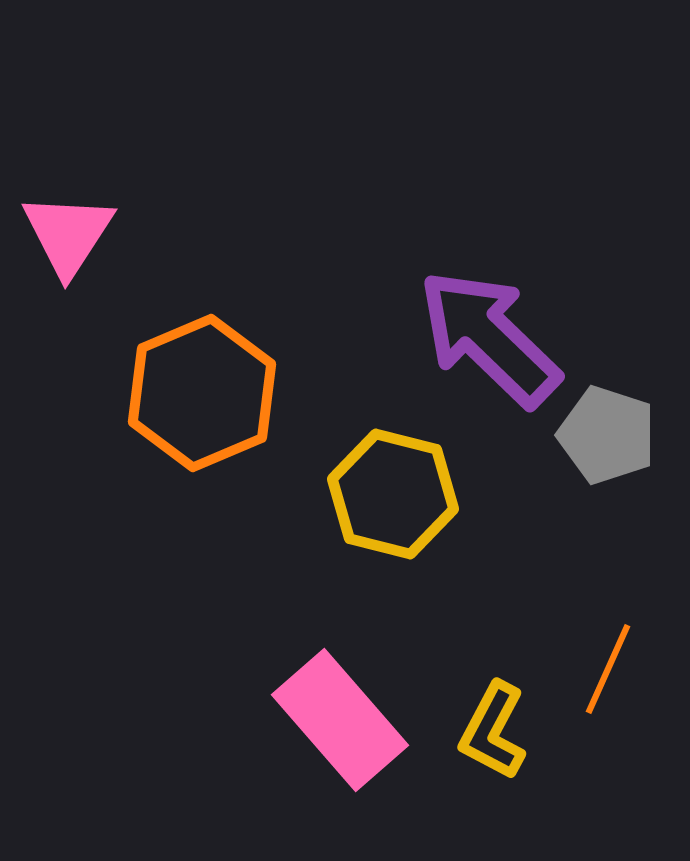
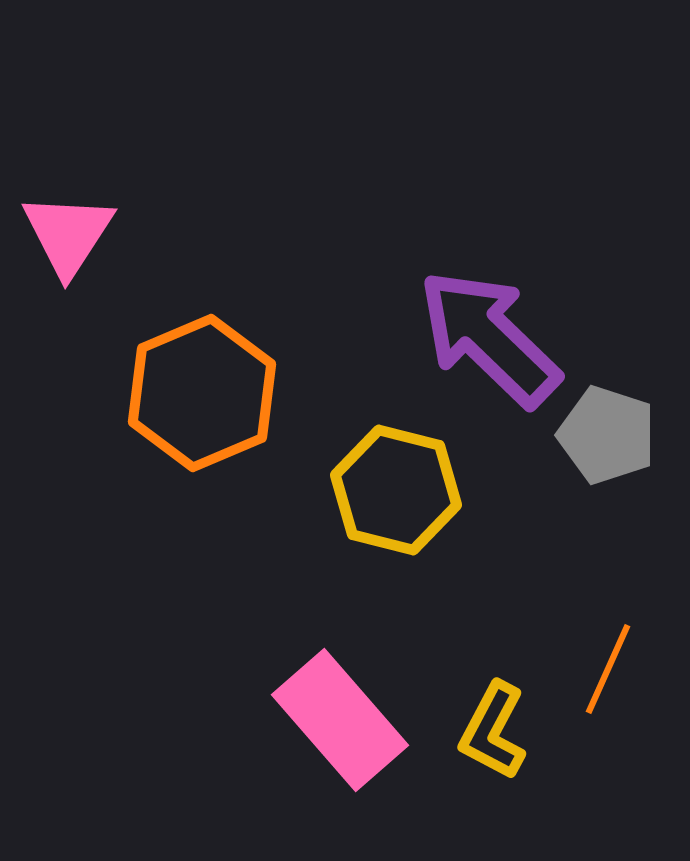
yellow hexagon: moved 3 px right, 4 px up
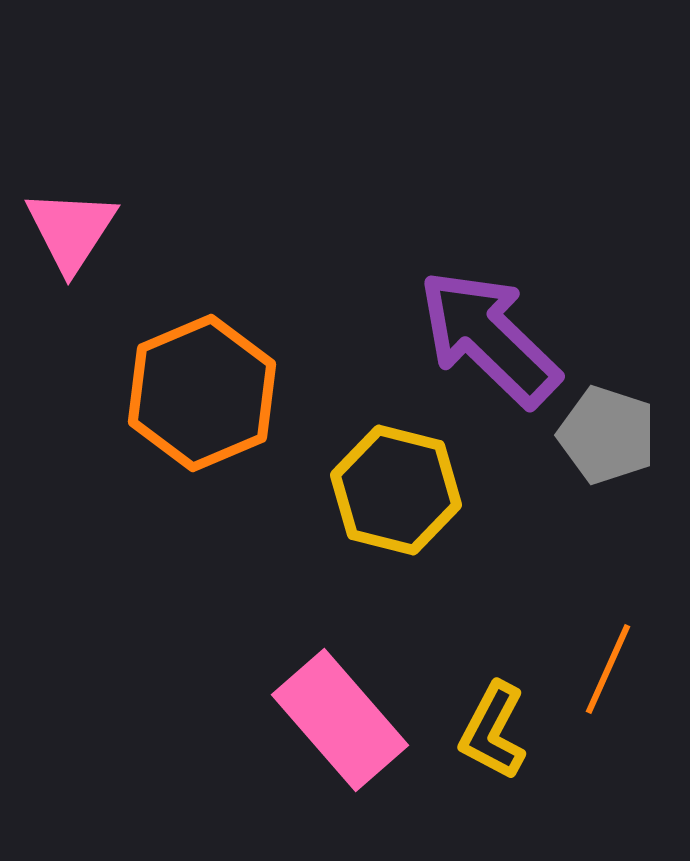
pink triangle: moved 3 px right, 4 px up
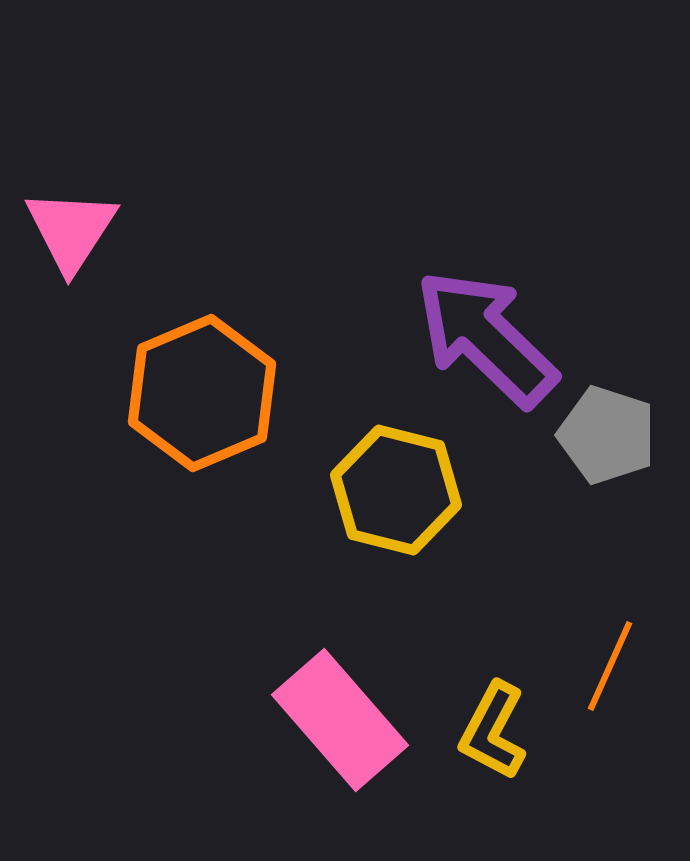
purple arrow: moved 3 px left
orange line: moved 2 px right, 3 px up
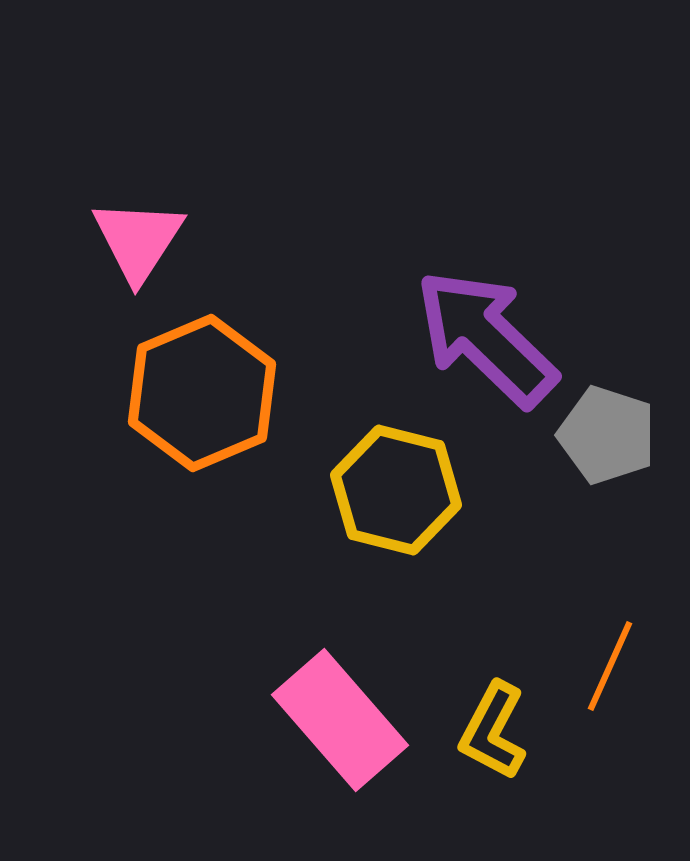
pink triangle: moved 67 px right, 10 px down
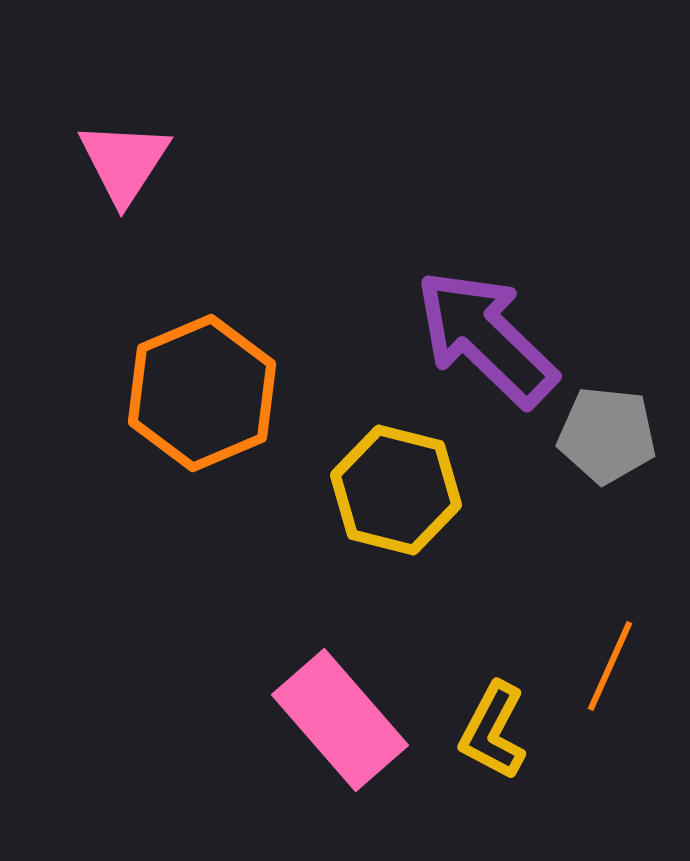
pink triangle: moved 14 px left, 78 px up
gray pentagon: rotated 12 degrees counterclockwise
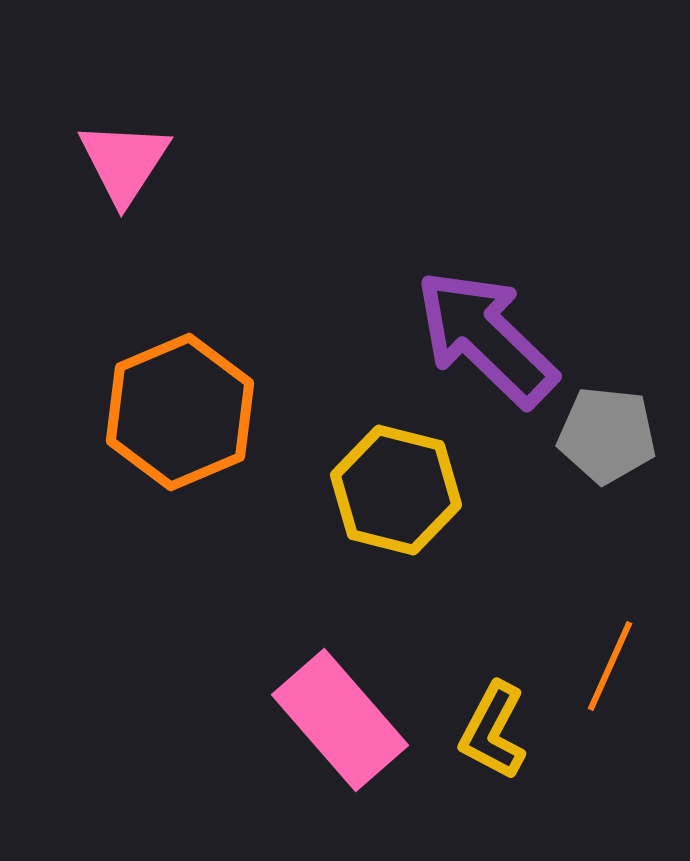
orange hexagon: moved 22 px left, 19 px down
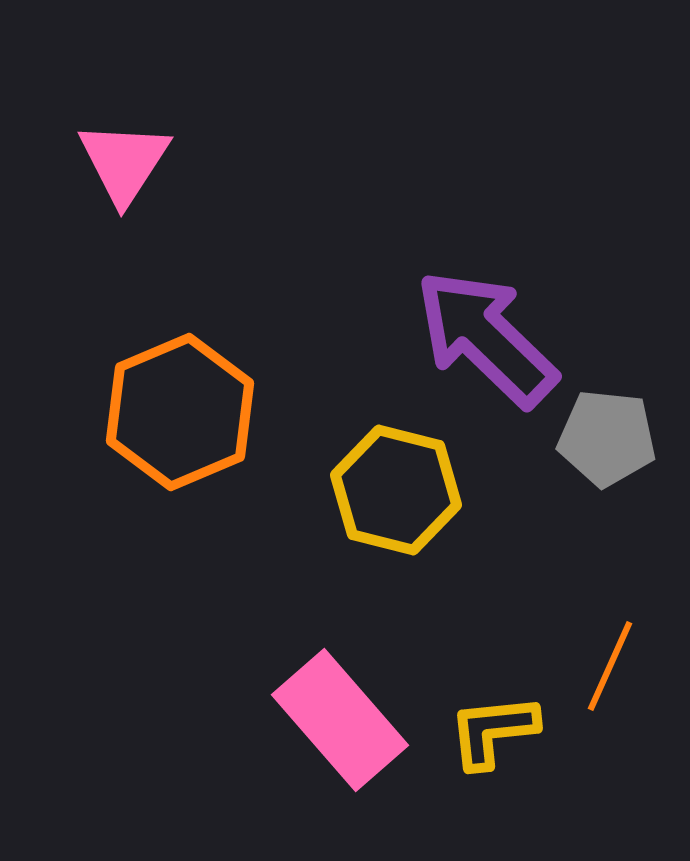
gray pentagon: moved 3 px down
yellow L-shape: rotated 56 degrees clockwise
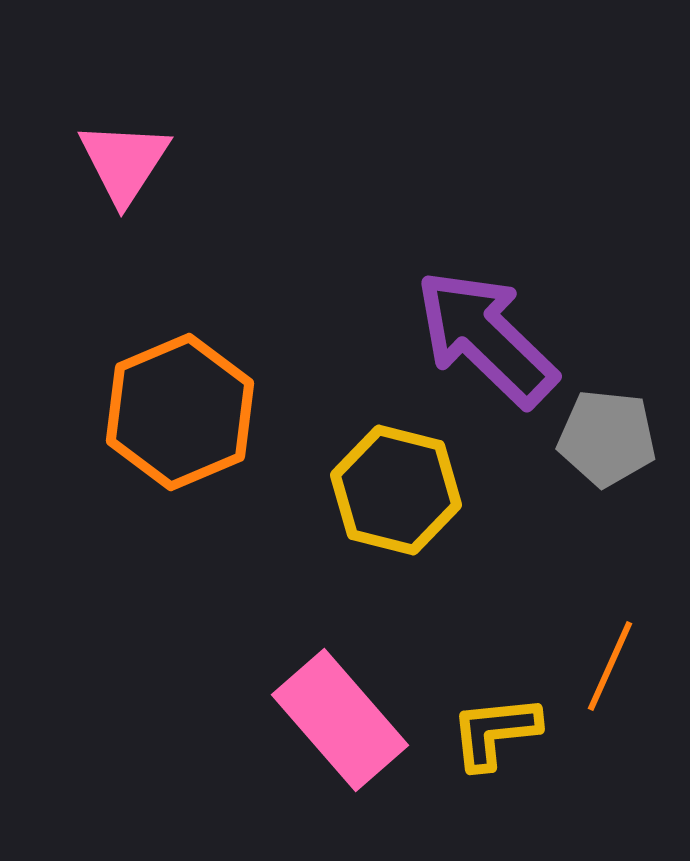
yellow L-shape: moved 2 px right, 1 px down
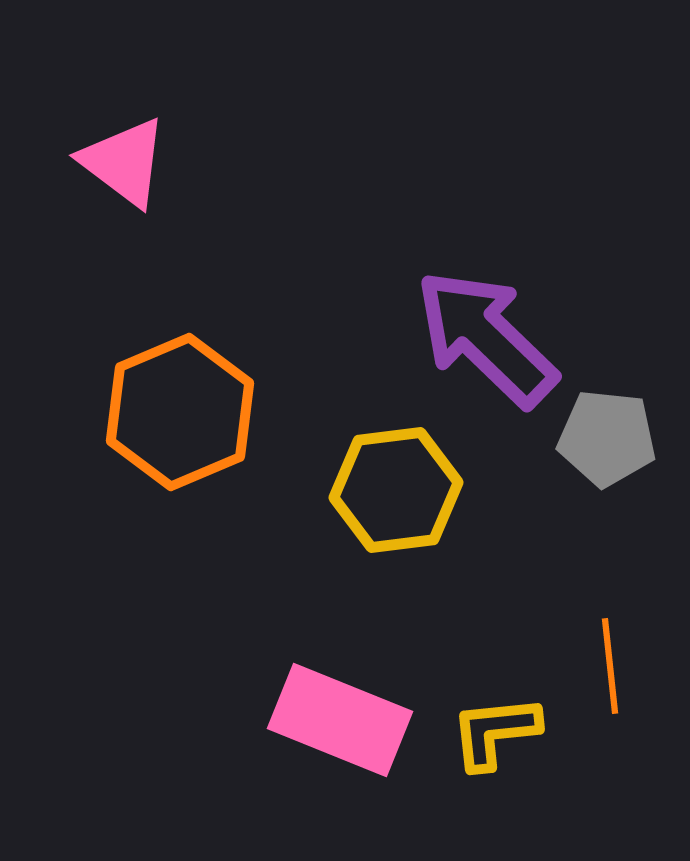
pink triangle: rotated 26 degrees counterclockwise
yellow hexagon: rotated 21 degrees counterclockwise
orange line: rotated 30 degrees counterclockwise
pink rectangle: rotated 27 degrees counterclockwise
